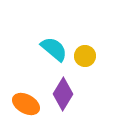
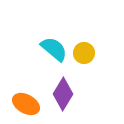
yellow circle: moved 1 px left, 3 px up
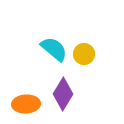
yellow circle: moved 1 px down
orange ellipse: rotated 32 degrees counterclockwise
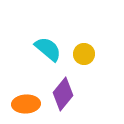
cyan semicircle: moved 6 px left
purple diamond: rotated 8 degrees clockwise
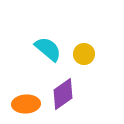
purple diamond: rotated 16 degrees clockwise
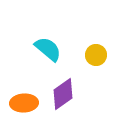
yellow circle: moved 12 px right, 1 px down
orange ellipse: moved 2 px left, 1 px up
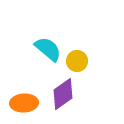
yellow circle: moved 19 px left, 6 px down
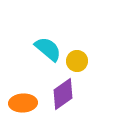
orange ellipse: moved 1 px left
